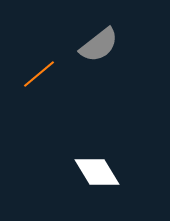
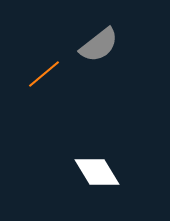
orange line: moved 5 px right
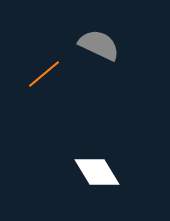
gray semicircle: rotated 117 degrees counterclockwise
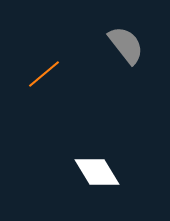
gray semicircle: moved 27 px right; rotated 27 degrees clockwise
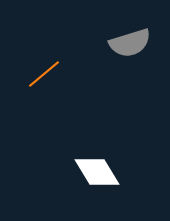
gray semicircle: moved 4 px right, 2 px up; rotated 111 degrees clockwise
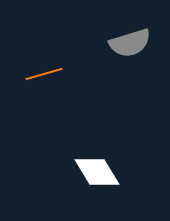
orange line: rotated 24 degrees clockwise
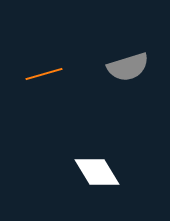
gray semicircle: moved 2 px left, 24 px down
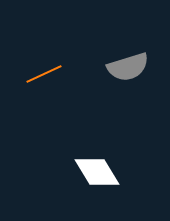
orange line: rotated 9 degrees counterclockwise
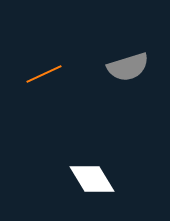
white diamond: moved 5 px left, 7 px down
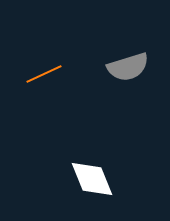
white diamond: rotated 9 degrees clockwise
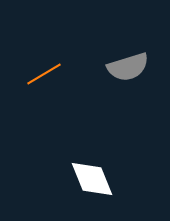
orange line: rotated 6 degrees counterclockwise
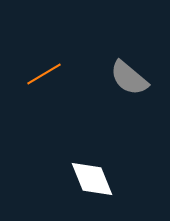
gray semicircle: moved 1 px right, 11 px down; rotated 57 degrees clockwise
